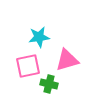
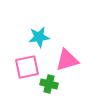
pink square: moved 1 px left, 1 px down
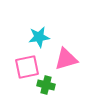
pink triangle: moved 1 px left, 1 px up
green cross: moved 3 px left, 1 px down
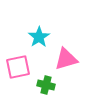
cyan star: rotated 25 degrees counterclockwise
pink square: moved 9 px left
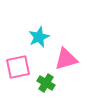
cyan star: rotated 10 degrees clockwise
green cross: moved 2 px up; rotated 18 degrees clockwise
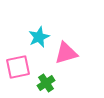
pink triangle: moved 6 px up
green cross: rotated 24 degrees clockwise
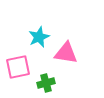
pink triangle: rotated 25 degrees clockwise
green cross: rotated 18 degrees clockwise
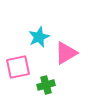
pink triangle: rotated 40 degrees counterclockwise
green cross: moved 2 px down
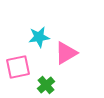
cyan star: rotated 15 degrees clockwise
green cross: rotated 24 degrees counterclockwise
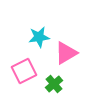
pink square: moved 6 px right, 4 px down; rotated 15 degrees counterclockwise
green cross: moved 8 px right, 1 px up
